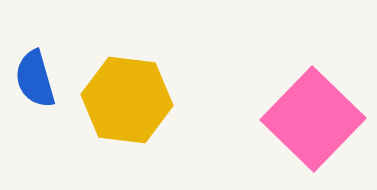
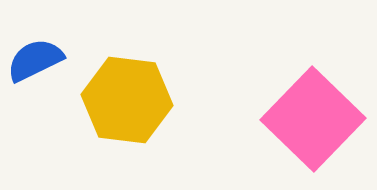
blue semicircle: moved 19 px up; rotated 80 degrees clockwise
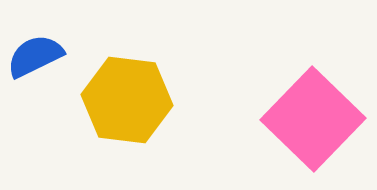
blue semicircle: moved 4 px up
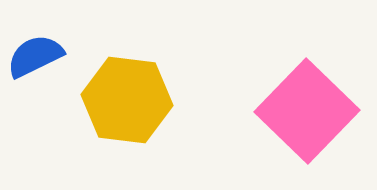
pink square: moved 6 px left, 8 px up
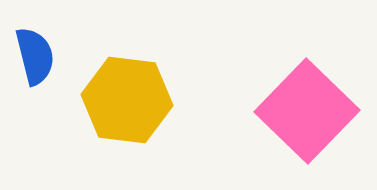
blue semicircle: rotated 102 degrees clockwise
